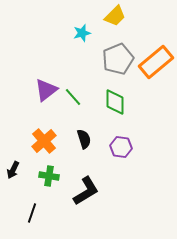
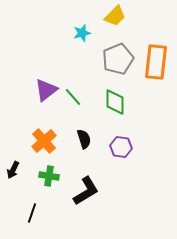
orange rectangle: rotated 44 degrees counterclockwise
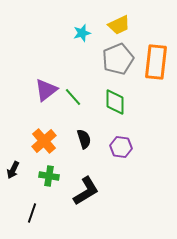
yellow trapezoid: moved 4 px right, 9 px down; rotated 20 degrees clockwise
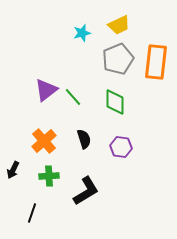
green cross: rotated 12 degrees counterclockwise
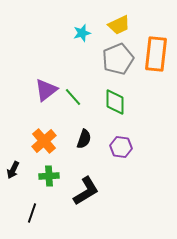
orange rectangle: moved 8 px up
black semicircle: rotated 36 degrees clockwise
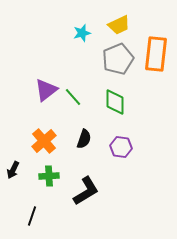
black line: moved 3 px down
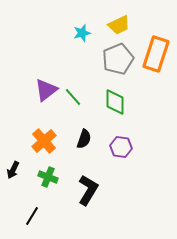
orange rectangle: rotated 12 degrees clockwise
green cross: moved 1 px left, 1 px down; rotated 24 degrees clockwise
black L-shape: moved 2 px right, 1 px up; rotated 28 degrees counterclockwise
black line: rotated 12 degrees clockwise
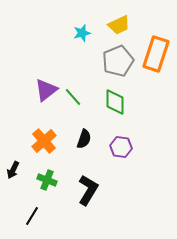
gray pentagon: moved 2 px down
green cross: moved 1 px left, 3 px down
